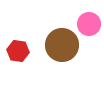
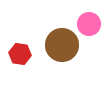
red hexagon: moved 2 px right, 3 px down
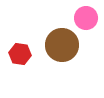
pink circle: moved 3 px left, 6 px up
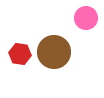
brown circle: moved 8 px left, 7 px down
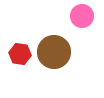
pink circle: moved 4 px left, 2 px up
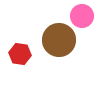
brown circle: moved 5 px right, 12 px up
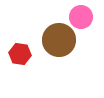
pink circle: moved 1 px left, 1 px down
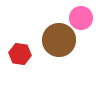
pink circle: moved 1 px down
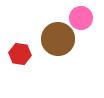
brown circle: moved 1 px left, 1 px up
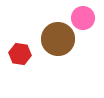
pink circle: moved 2 px right
